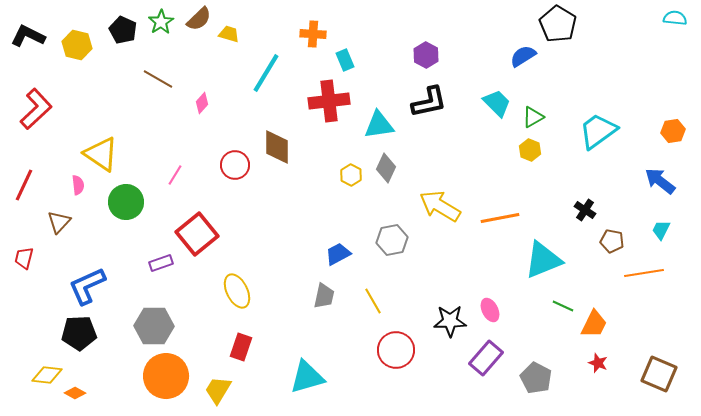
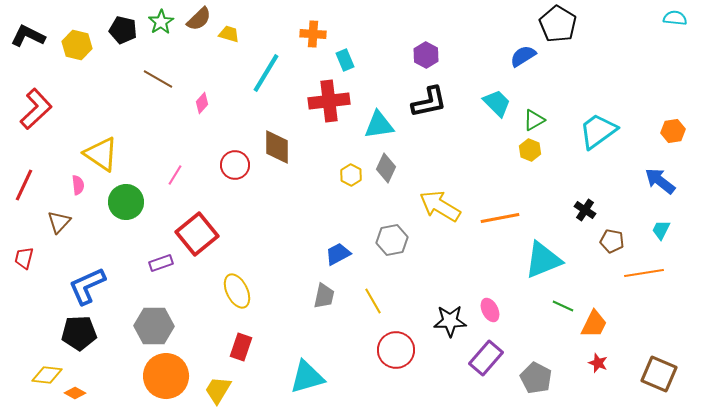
black pentagon at (123, 30): rotated 12 degrees counterclockwise
green triangle at (533, 117): moved 1 px right, 3 px down
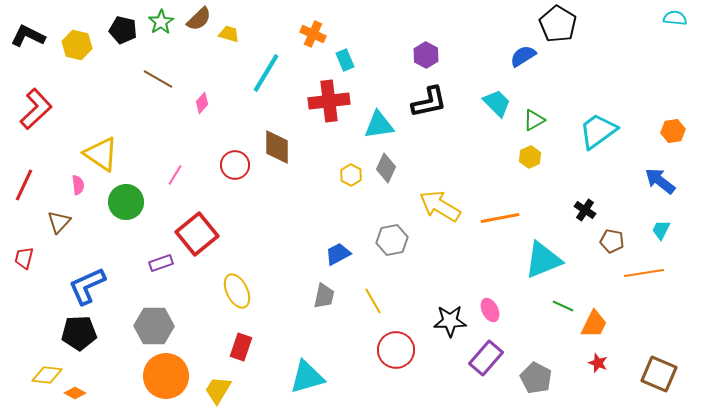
orange cross at (313, 34): rotated 20 degrees clockwise
yellow hexagon at (530, 150): moved 7 px down; rotated 15 degrees clockwise
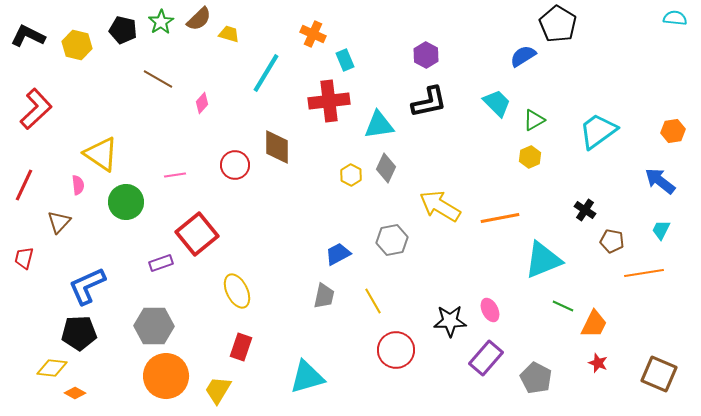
pink line at (175, 175): rotated 50 degrees clockwise
yellow diamond at (47, 375): moved 5 px right, 7 px up
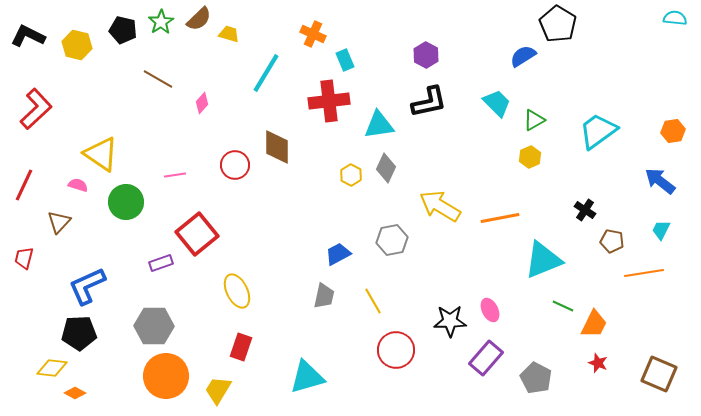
pink semicircle at (78, 185): rotated 66 degrees counterclockwise
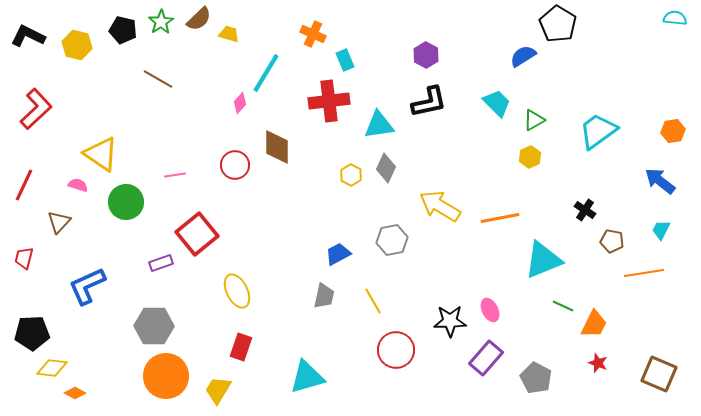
pink diamond at (202, 103): moved 38 px right
black pentagon at (79, 333): moved 47 px left
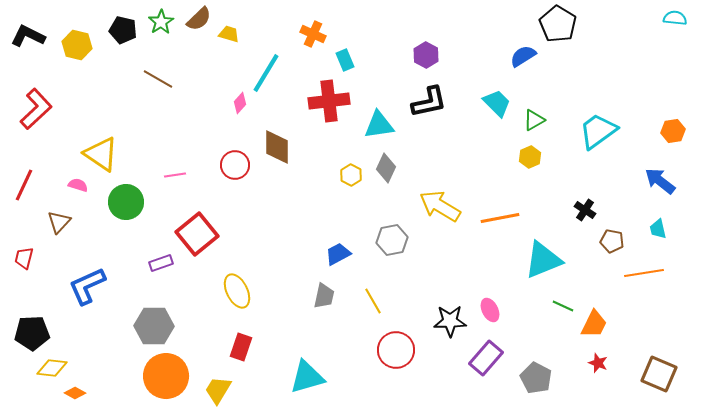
cyan trapezoid at (661, 230): moved 3 px left, 1 px up; rotated 40 degrees counterclockwise
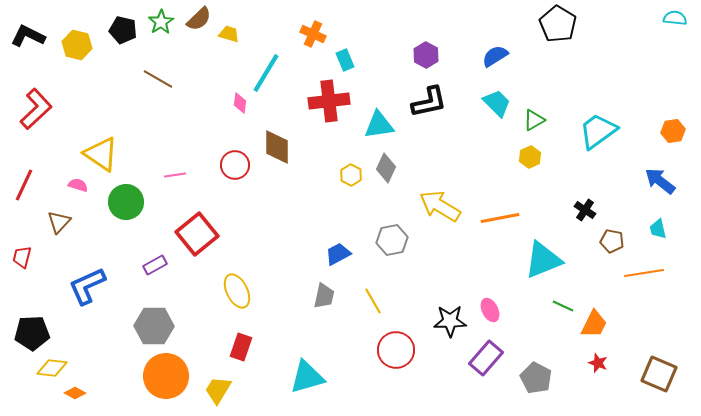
blue semicircle at (523, 56): moved 28 px left
pink diamond at (240, 103): rotated 35 degrees counterclockwise
red trapezoid at (24, 258): moved 2 px left, 1 px up
purple rectangle at (161, 263): moved 6 px left, 2 px down; rotated 10 degrees counterclockwise
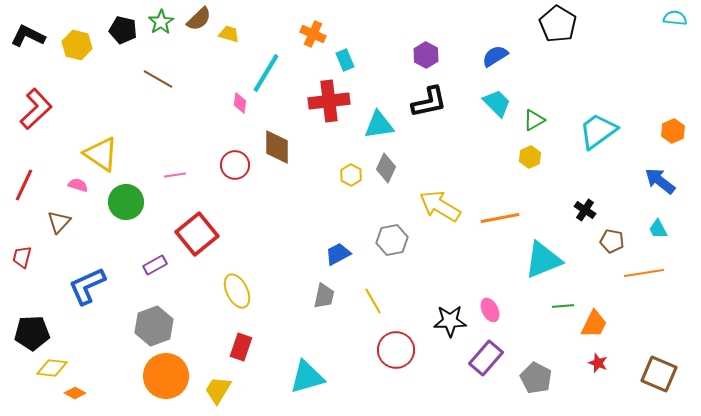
orange hexagon at (673, 131): rotated 15 degrees counterclockwise
cyan trapezoid at (658, 229): rotated 15 degrees counterclockwise
green line at (563, 306): rotated 30 degrees counterclockwise
gray hexagon at (154, 326): rotated 21 degrees counterclockwise
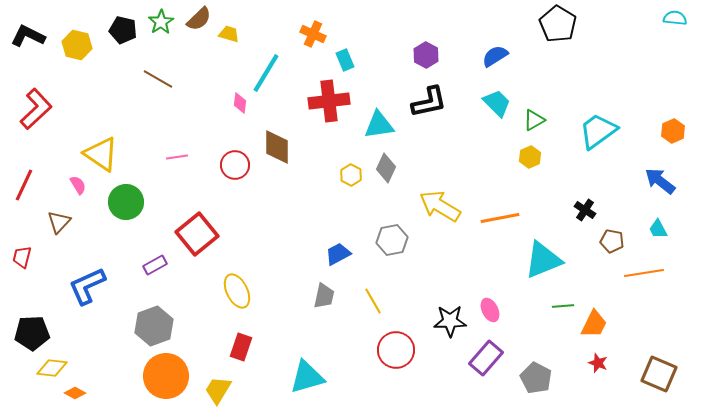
pink line at (175, 175): moved 2 px right, 18 px up
pink semicircle at (78, 185): rotated 42 degrees clockwise
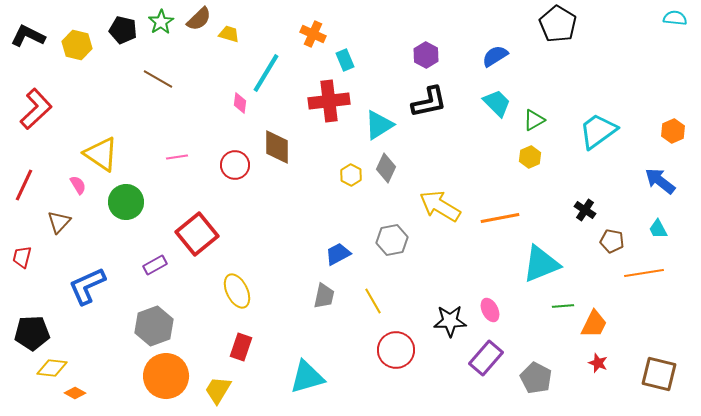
cyan triangle at (379, 125): rotated 24 degrees counterclockwise
cyan triangle at (543, 260): moved 2 px left, 4 px down
brown square at (659, 374): rotated 9 degrees counterclockwise
